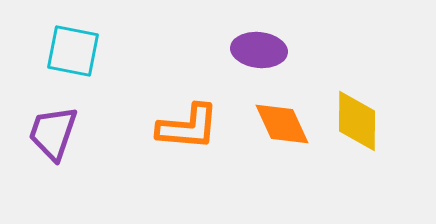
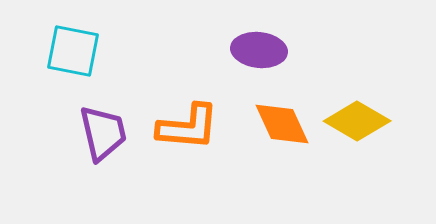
yellow diamond: rotated 60 degrees counterclockwise
purple trapezoid: moved 50 px right; rotated 148 degrees clockwise
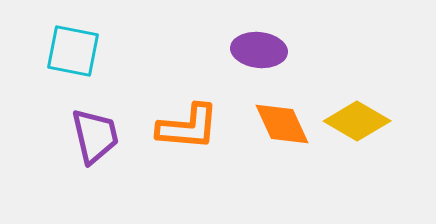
purple trapezoid: moved 8 px left, 3 px down
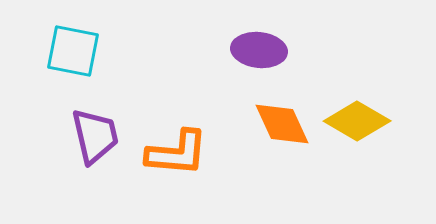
orange L-shape: moved 11 px left, 26 px down
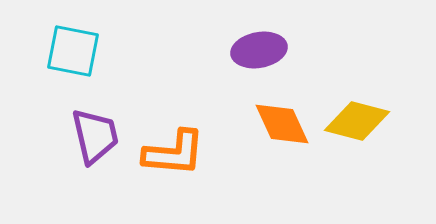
purple ellipse: rotated 16 degrees counterclockwise
yellow diamond: rotated 16 degrees counterclockwise
orange L-shape: moved 3 px left
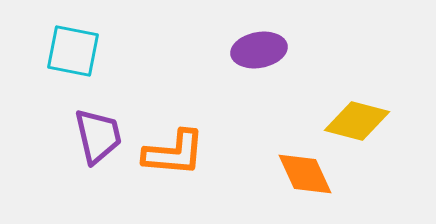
orange diamond: moved 23 px right, 50 px down
purple trapezoid: moved 3 px right
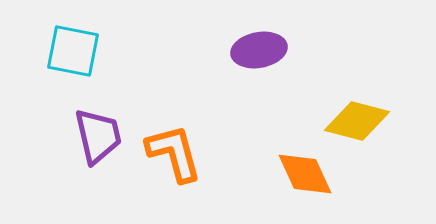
orange L-shape: rotated 110 degrees counterclockwise
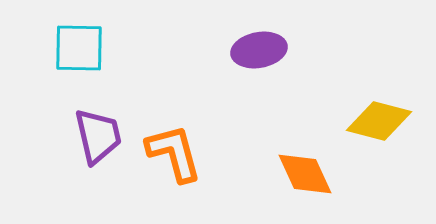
cyan square: moved 6 px right, 3 px up; rotated 10 degrees counterclockwise
yellow diamond: moved 22 px right
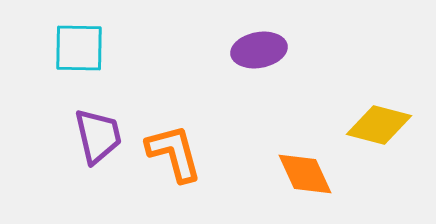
yellow diamond: moved 4 px down
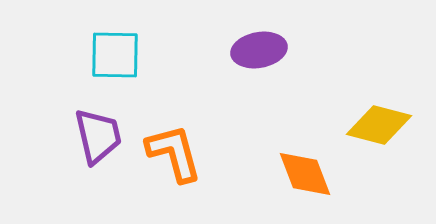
cyan square: moved 36 px right, 7 px down
orange diamond: rotated 4 degrees clockwise
